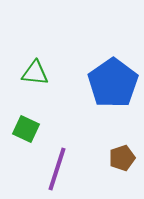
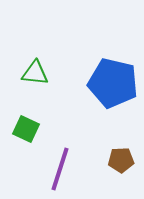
blue pentagon: rotated 24 degrees counterclockwise
brown pentagon: moved 1 px left, 2 px down; rotated 15 degrees clockwise
purple line: moved 3 px right
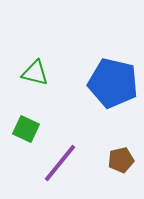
green triangle: rotated 8 degrees clockwise
brown pentagon: rotated 10 degrees counterclockwise
purple line: moved 6 px up; rotated 21 degrees clockwise
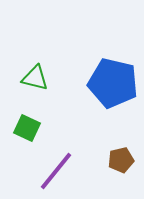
green triangle: moved 5 px down
green square: moved 1 px right, 1 px up
purple line: moved 4 px left, 8 px down
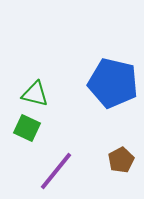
green triangle: moved 16 px down
brown pentagon: rotated 15 degrees counterclockwise
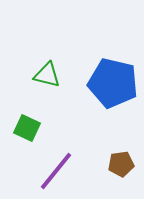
green triangle: moved 12 px right, 19 px up
brown pentagon: moved 4 px down; rotated 20 degrees clockwise
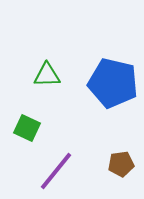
green triangle: rotated 16 degrees counterclockwise
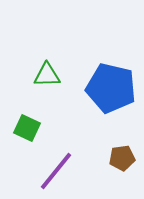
blue pentagon: moved 2 px left, 5 px down
brown pentagon: moved 1 px right, 6 px up
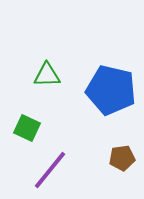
blue pentagon: moved 2 px down
purple line: moved 6 px left, 1 px up
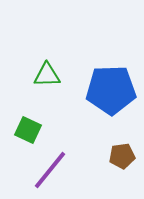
blue pentagon: rotated 15 degrees counterclockwise
green square: moved 1 px right, 2 px down
brown pentagon: moved 2 px up
